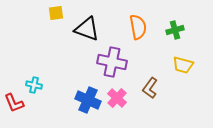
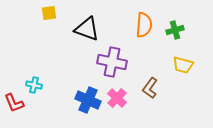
yellow square: moved 7 px left
orange semicircle: moved 6 px right, 2 px up; rotated 15 degrees clockwise
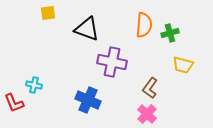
yellow square: moved 1 px left
green cross: moved 5 px left, 3 px down
pink cross: moved 30 px right, 16 px down
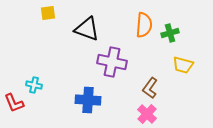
blue cross: rotated 20 degrees counterclockwise
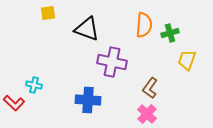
yellow trapezoid: moved 4 px right, 5 px up; rotated 95 degrees clockwise
red L-shape: rotated 25 degrees counterclockwise
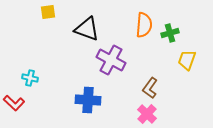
yellow square: moved 1 px up
purple cross: moved 1 px left, 2 px up; rotated 16 degrees clockwise
cyan cross: moved 4 px left, 7 px up
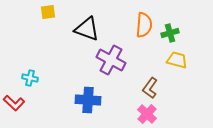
yellow trapezoid: moved 10 px left; rotated 85 degrees clockwise
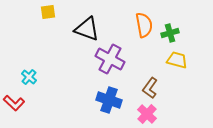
orange semicircle: rotated 15 degrees counterclockwise
purple cross: moved 1 px left, 1 px up
cyan cross: moved 1 px left, 1 px up; rotated 28 degrees clockwise
blue cross: moved 21 px right; rotated 15 degrees clockwise
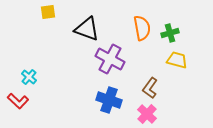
orange semicircle: moved 2 px left, 3 px down
red L-shape: moved 4 px right, 2 px up
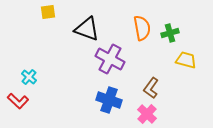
yellow trapezoid: moved 9 px right
brown L-shape: moved 1 px right
